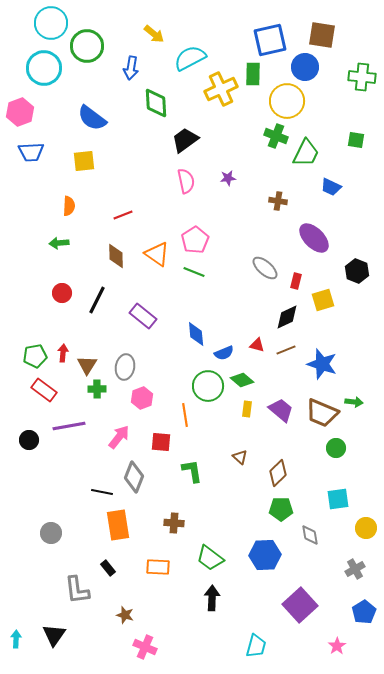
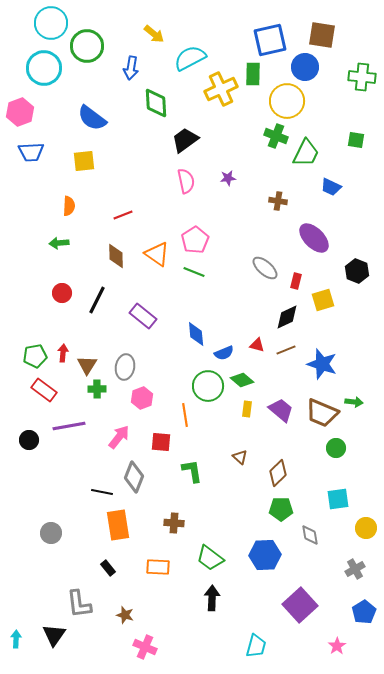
gray L-shape at (77, 590): moved 2 px right, 14 px down
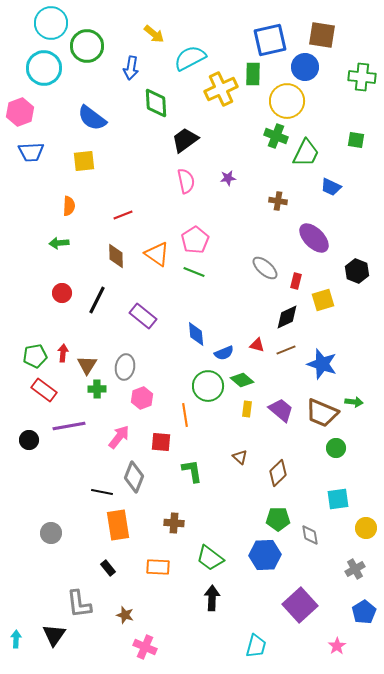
green pentagon at (281, 509): moved 3 px left, 10 px down
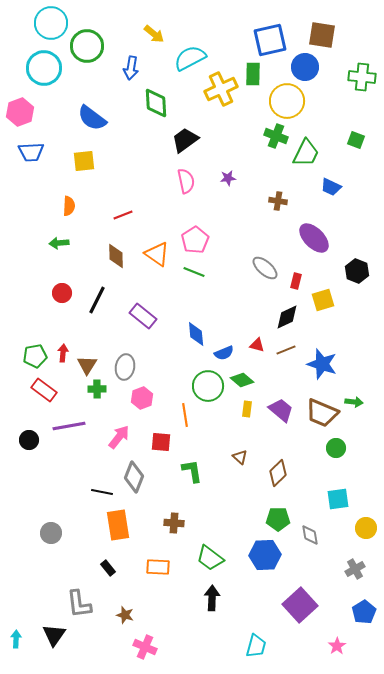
green square at (356, 140): rotated 12 degrees clockwise
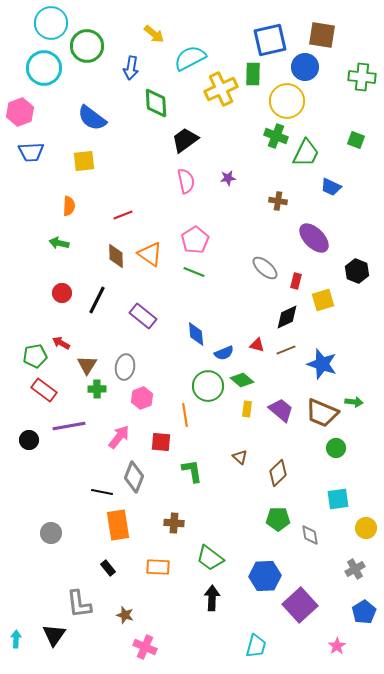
green arrow at (59, 243): rotated 18 degrees clockwise
orange triangle at (157, 254): moved 7 px left
red arrow at (63, 353): moved 2 px left, 10 px up; rotated 66 degrees counterclockwise
blue hexagon at (265, 555): moved 21 px down
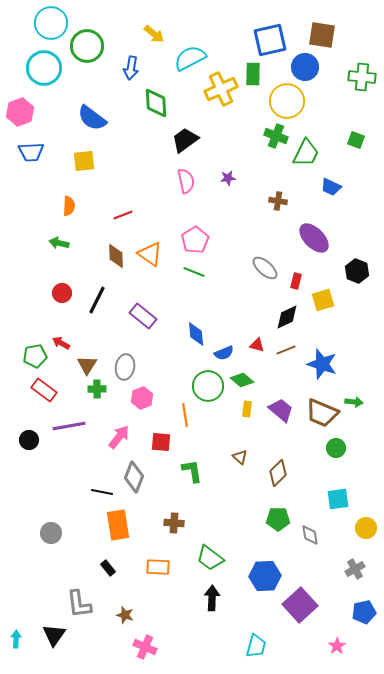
blue pentagon at (364, 612): rotated 20 degrees clockwise
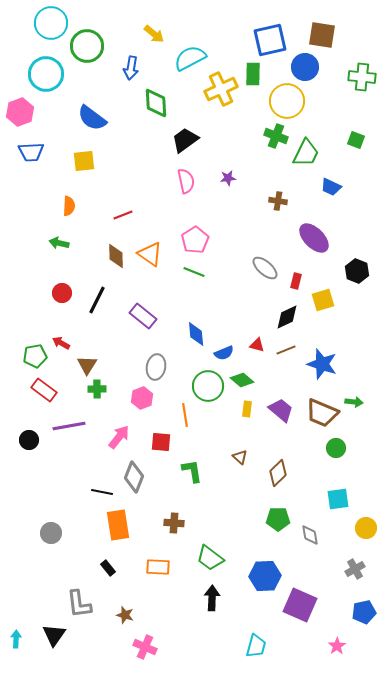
cyan circle at (44, 68): moved 2 px right, 6 px down
gray ellipse at (125, 367): moved 31 px right
purple square at (300, 605): rotated 24 degrees counterclockwise
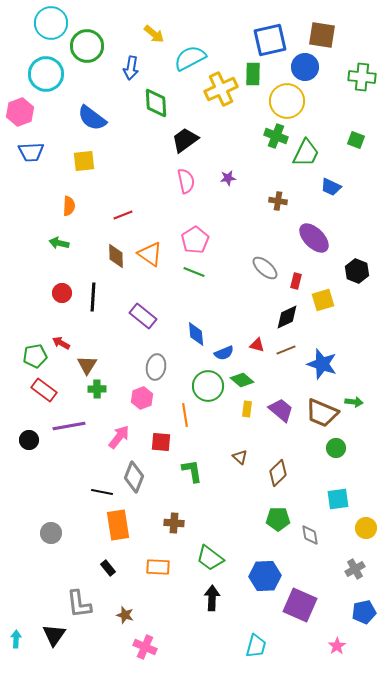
black line at (97, 300): moved 4 px left, 3 px up; rotated 24 degrees counterclockwise
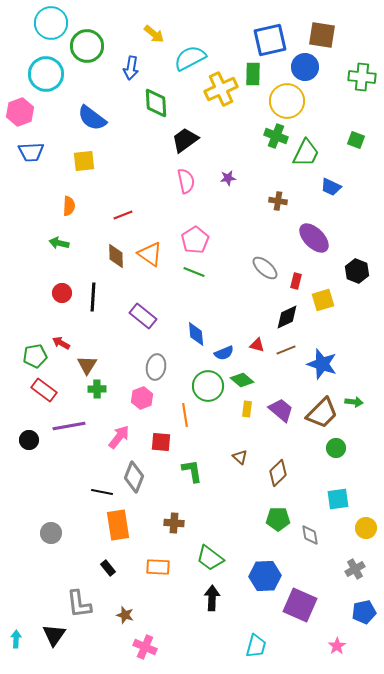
brown trapezoid at (322, 413): rotated 68 degrees counterclockwise
